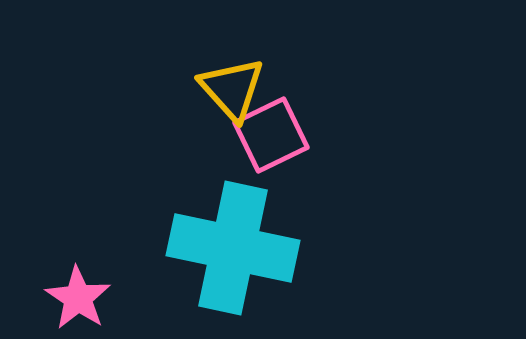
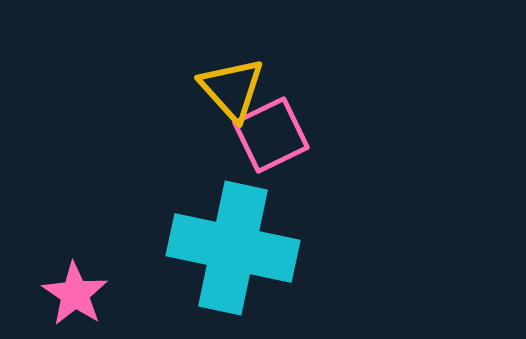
pink star: moved 3 px left, 4 px up
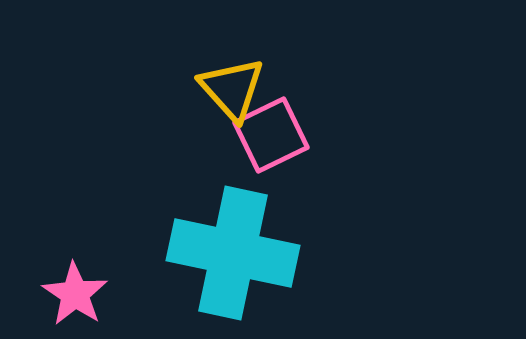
cyan cross: moved 5 px down
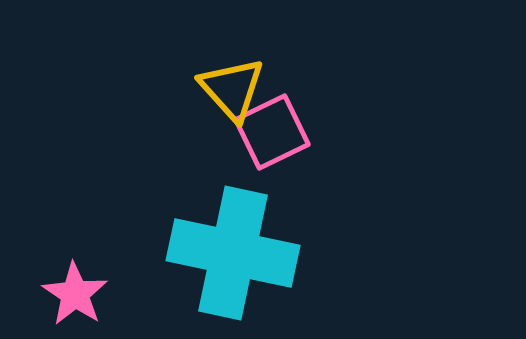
pink square: moved 1 px right, 3 px up
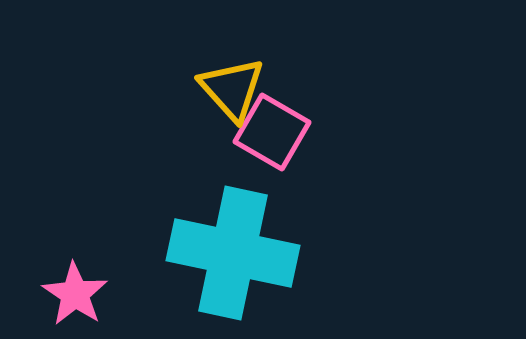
pink square: rotated 34 degrees counterclockwise
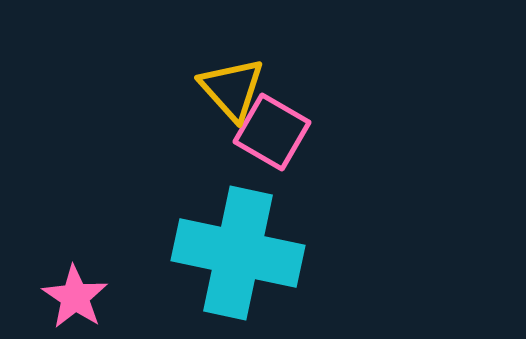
cyan cross: moved 5 px right
pink star: moved 3 px down
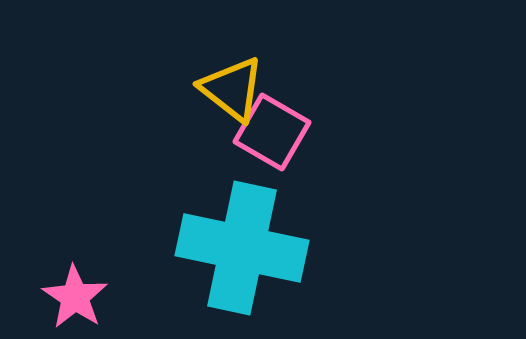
yellow triangle: rotated 10 degrees counterclockwise
cyan cross: moved 4 px right, 5 px up
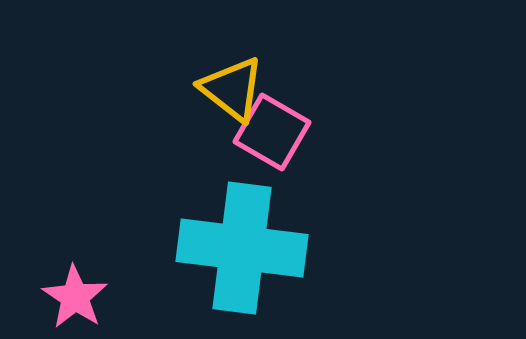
cyan cross: rotated 5 degrees counterclockwise
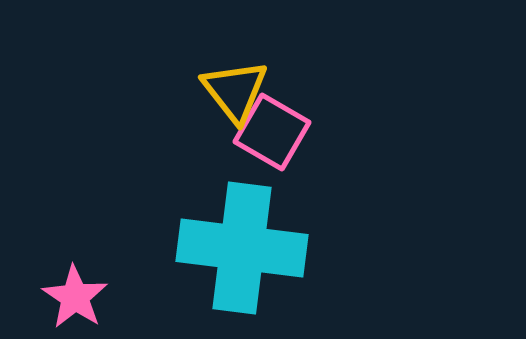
yellow triangle: moved 3 px right, 2 px down; rotated 14 degrees clockwise
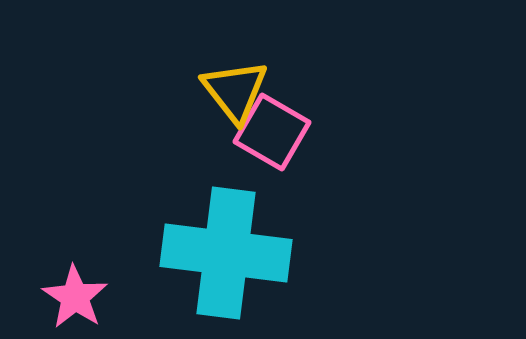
cyan cross: moved 16 px left, 5 px down
